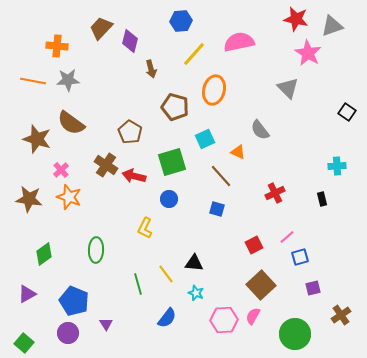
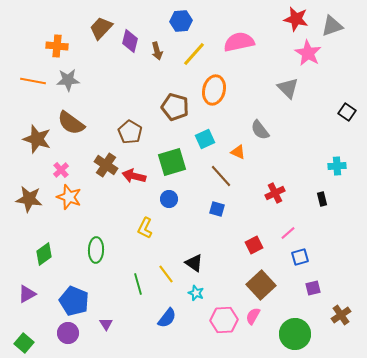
brown arrow at (151, 69): moved 6 px right, 18 px up
pink line at (287, 237): moved 1 px right, 4 px up
black triangle at (194, 263): rotated 30 degrees clockwise
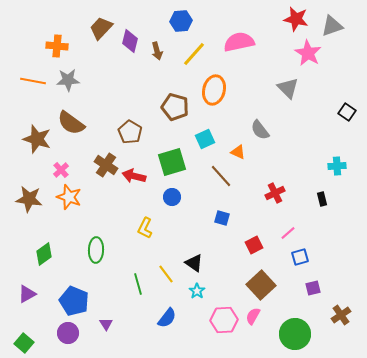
blue circle at (169, 199): moved 3 px right, 2 px up
blue square at (217, 209): moved 5 px right, 9 px down
cyan star at (196, 293): moved 1 px right, 2 px up; rotated 14 degrees clockwise
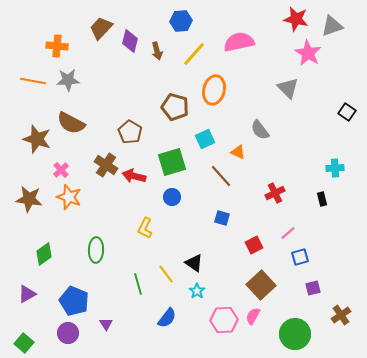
brown semicircle at (71, 123): rotated 8 degrees counterclockwise
cyan cross at (337, 166): moved 2 px left, 2 px down
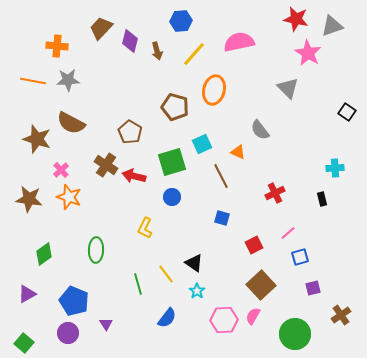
cyan square at (205, 139): moved 3 px left, 5 px down
brown line at (221, 176): rotated 15 degrees clockwise
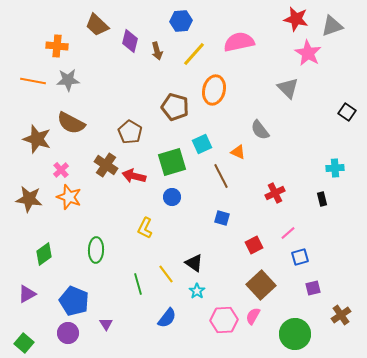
brown trapezoid at (101, 28): moved 4 px left, 3 px up; rotated 90 degrees counterclockwise
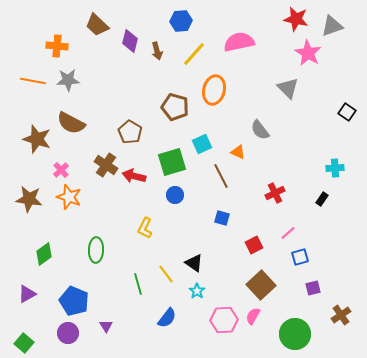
blue circle at (172, 197): moved 3 px right, 2 px up
black rectangle at (322, 199): rotated 48 degrees clockwise
purple triangle at (106, 324): moved 2 px down
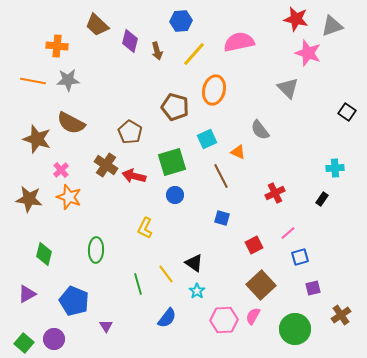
pink star at (308, 53): rotated 12 degrees counterclockwise
cyan square at (202, 144): moved 5 px right, 5 px up
green diamond at (44, 254): rotated 40 degrees counterclockwise
purple circle at (68, 333): moved 14 px left, 6 px down
green circle at (295, 334): moved 5 px up
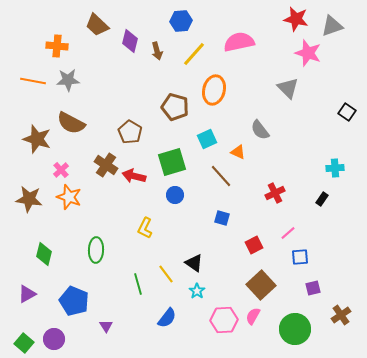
brown line at (221, 176): rotated 15 degrees counterclockwise
blue square at (300, 257): rotated 12 degrees clockwise
